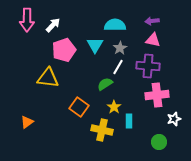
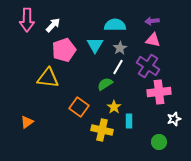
purple cross: rotated 30 degrees clockwise
pink cross: moved 2 px right, 3 px up
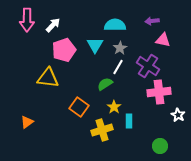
pink triangle: moved 10 px right
white star: moved 4 px right, 4 px up; rotated 24 degrees counterclockwise
yellow cross: rotated 30 degrees counterclockwise
green circle: moved 1 px right, 4 px down
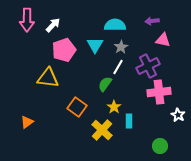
gray star: moved 1 px right, 1 px up
purple cross: rotated 30 degrees clockwise
green semicircle: rotated 21 degrees counterclockwise
orange square: moved 2 px left
yellow cross: rotated 30 degrees counterclockwise
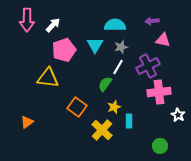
gray star: rotated 16 degrees clockwise
yellow star: rotated 16 degrees clockwise
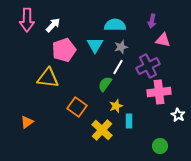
purple arrow: rotated 72 degrees counterclockwise
yellow star: moved 2 px right, 1 px up
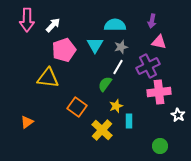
pink triangle: moved 4 px left, 2 px down
